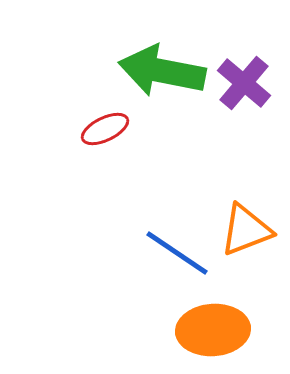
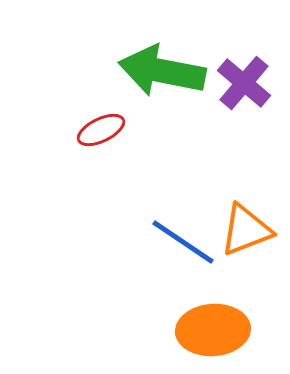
red ellipse: moved 4 px left, 1 px down
blue line: moved 6 px right, 11 px up
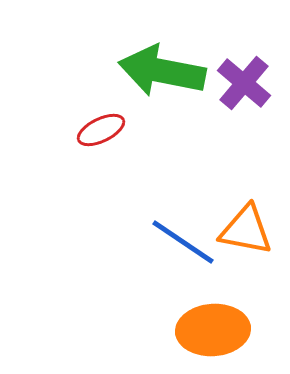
orange triangle: rotated 32 degrees clockwise
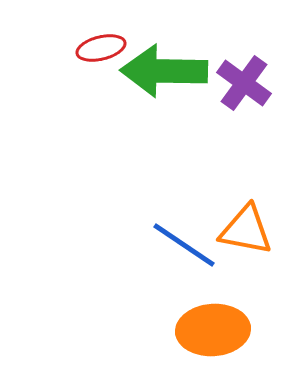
green arrow: moved 2 px right; rotated 10 degrees counterclockwise
purple cross: rotated 4 degrees counterclockwise
red ellipse: moved 82 px up; rotated 12 degrees clockwise
blue line: moved 1 px right, 3 px down
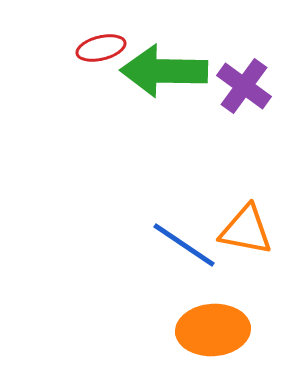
purple cross: moved 3 px down
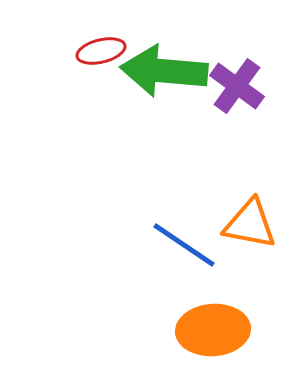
red ellipse: moved 3 px down
green arrow: rotated 4 degrees clockwise
purple cross: moved 7 px left
orange triangle: moved 4 px right, 6 px up
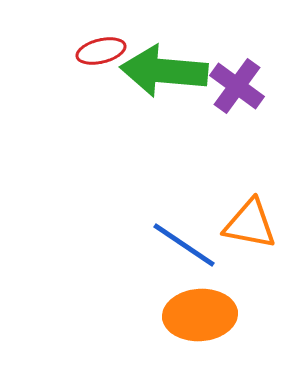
orange ellipse: moved 13 px left, 15 px up
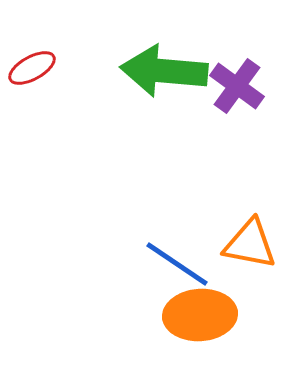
red ellipse: moved 69 px left, 17 px down; rotated 15 degrees counterclockwise
orange triangle: moved 20 px down
blue line: moved 7 px left, 19 px down
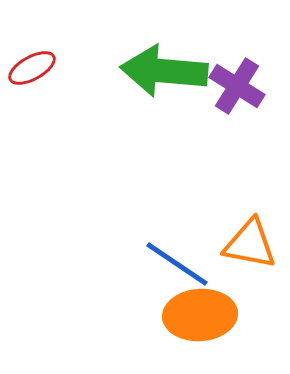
purple cross: rotated 4 degrees counterclockwise
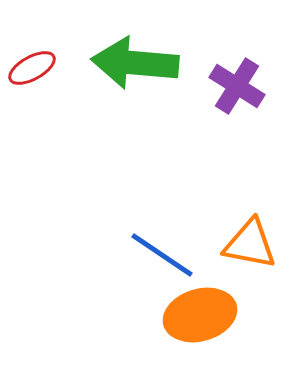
green arrow: moved 29 px left, 8 px up
blue line: moved 15 px left, 9 px up
orange ellipse: rotated 12 degrees counterclockwise
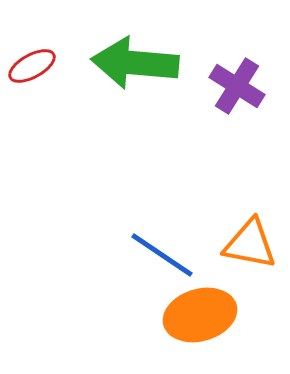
red ellipse: moved 2 px up
